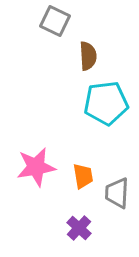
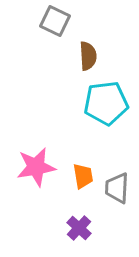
gray trapezoid: moved 5 px up
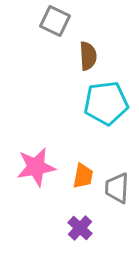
orange trapezoid: rotated 20 degrees clockwise
purple cross: moved 1 px right
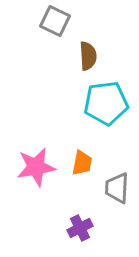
orange trapezoid: moved 1 px left, 13 px up
purple cross: rotated 20 degrees clockwise
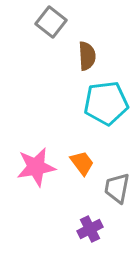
gray square: moved 4 px left, 1 px down; rotated 12 degrees clockwise
brown semicircle: moved 1 px left
orange trapezoid: rotated 48 degrees counterclockwise
gray trapezoid: rotated 8 degrees clockwise
purple cross: moved 10 px right, 1 px down
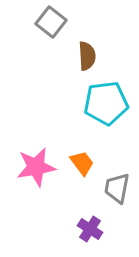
purple cross: rotated 30 degrees counterclockwise
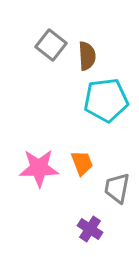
gray square: moved 23 px down
cyan pentagon: moved 3 px up
orange trapezoid: rotated 16 degrees clockwise
pink star: moved 3 px right, 1 px down; rotated 9 degrees clockwise
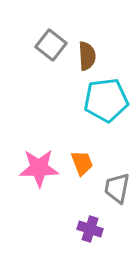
purple cross: rotated 15 degrees counterclockwise
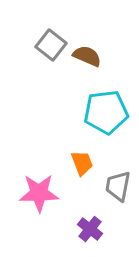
brown semicircle: rotated 64 degrees counterclockwise
cyan pentagon: moved 12 px down
pink star: moved 25 px down
gray trapezoid: moved 1 px right, 2 px up
purple cross: rotated 20 degrees clockwise
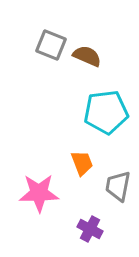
gray square: rotated 16 degrees counterclockwise
purple cross: rotated 10 degrees counterclockwise
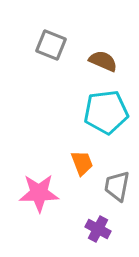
brown semicircle: moved 16 px right, 5 px down
gray trapezoid: moved 1 px left
purple cross: moved 8 px right
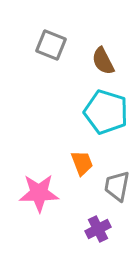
brown semicircle: rotated 140 degrees counterclockwise
cyan pentagon: rotated 24 degrees clockwise
purple cross: rotated 35 degrees clockwise
